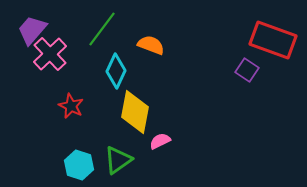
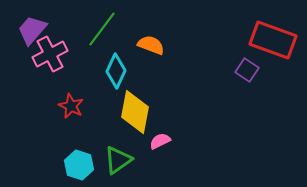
pink cross: rotated 16 degrees clockwise
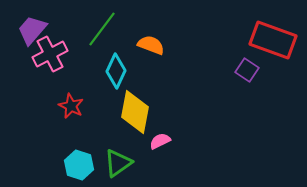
green triangle: moved 3 px down
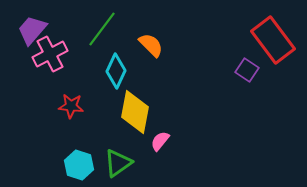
red rectangle: rotated 33 degrees clockwise
orange semicircle: rotated 24 degrees clockwise
red star: rotated 20 degrees counterclockwise
pink semicircle: rotated 25 degrees counterclockwise
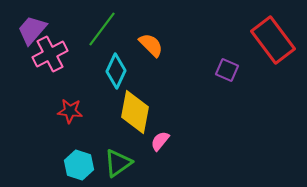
purple square: moved 20 px left; rotated 10 degrees counterclockwise
red star: moved 1 px left, 5 px down
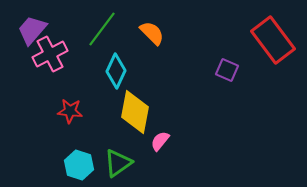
orange semicircle: moved 1 px right, 12 px up
